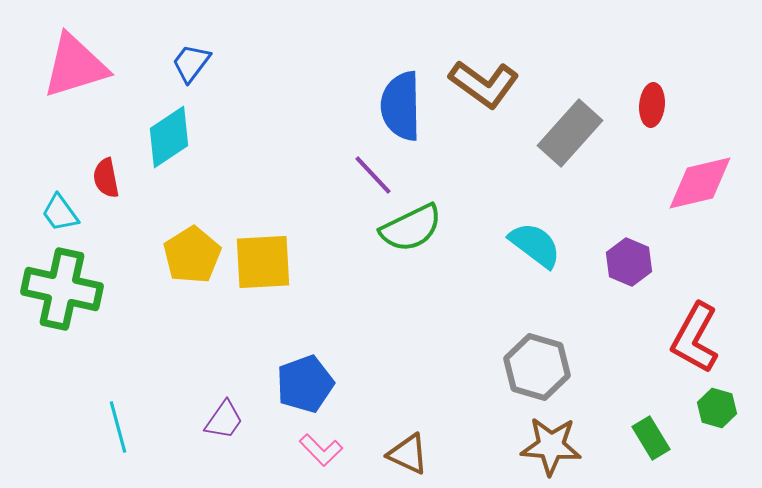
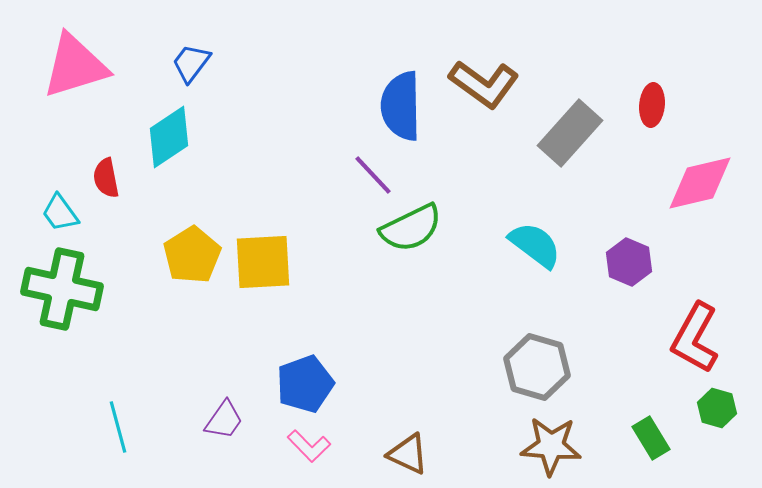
pink L-shape: moved 12 px left, 4 px up
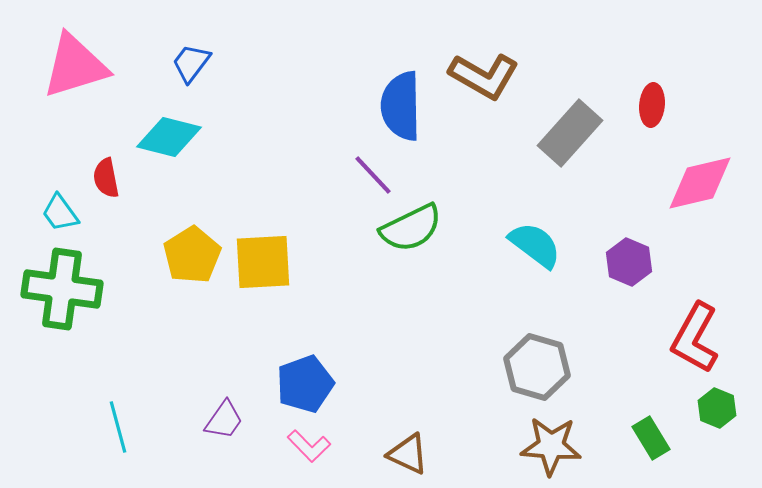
brown L-shape: moved 8 px up; rotated 6 degrees counterclockwise
cyan diamond: rotated 48 degrees clockwise
green cross: rotated 4 degrees counterclockwise
green hexagon: rotated 6 degrees clockwise
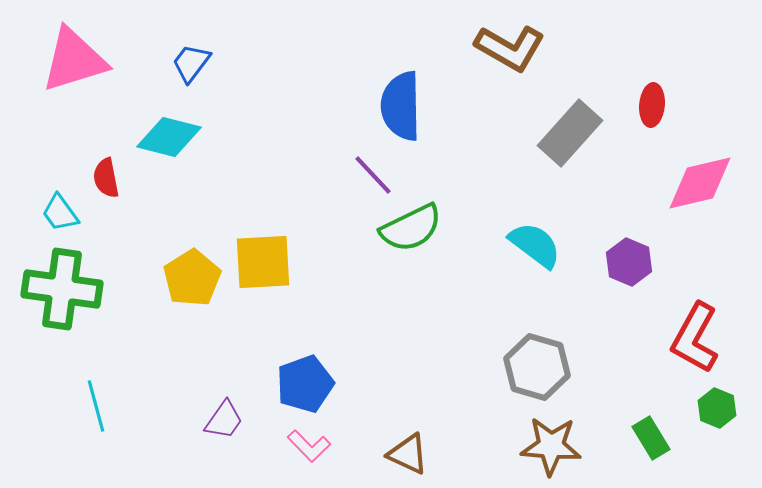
pink triangle: moved 1 px left, 6 px up
brown L-shape: moved 26 px right, 28 px up
yellow pentagon: moved 23 px down
cyan line: moved 22 px left, 21 px up
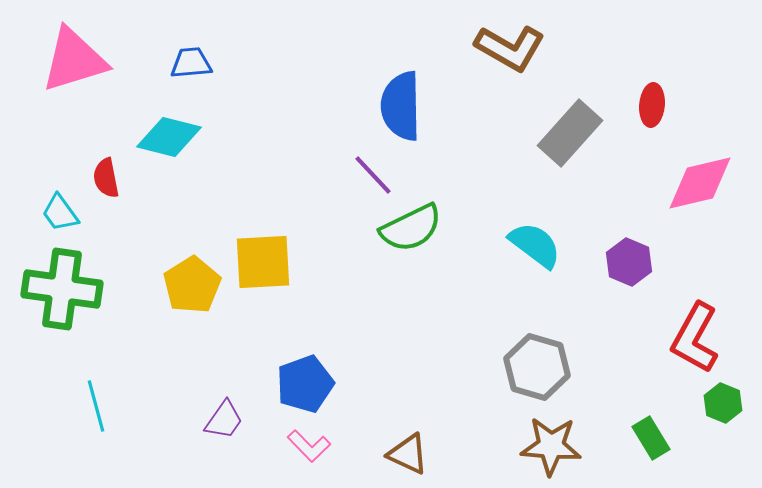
blue trapezoid: rotated 48 degrees clockwise
yellow pentagon: moved 7 px down
green hexagon: moved 6 px right, 5 px up
